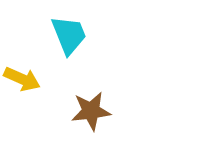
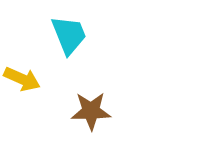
brown star: rotated 6 degrees clockwise
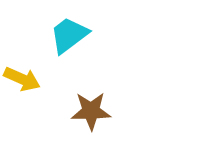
cyan trapezoid: rotated 105 degrees counterclockwise
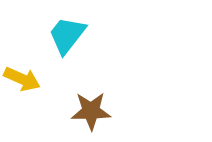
cyan trapezoid: moved 2 px left; rotated 15 degrees counterclockwise
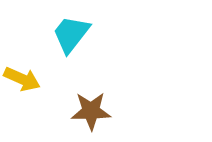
cyan trapezoid: moved 4 px right, 1 px up
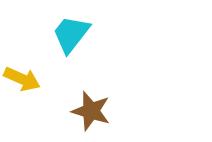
brown star: rotated 18 degrees clockwise
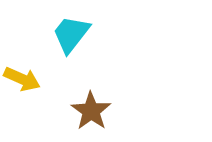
brown star: rotated 18 degrees clockwise
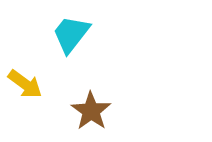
yellow arrow: moved 3 px right, 5 px down; rotated 12 degrees clockwise
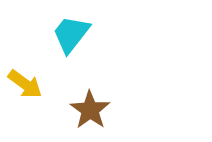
brown star: moved 1 px left, 1 px up
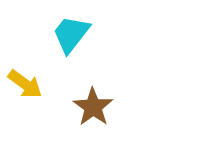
brown star: moved 3 px right, 3 px up
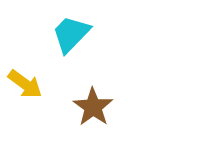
cyan trapezoid: rotated 6 degrees clockwise
